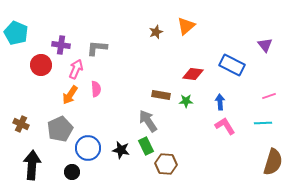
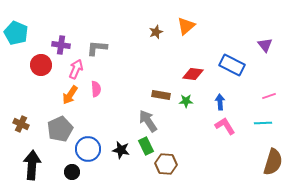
blue circle: moved 1 px down
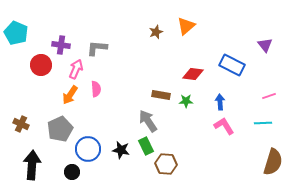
pink L-shape: moved 1 px left
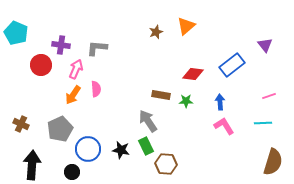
blue rectangle: rotated 65 degrees counterclockwise
orange arrow: moved 3 px right
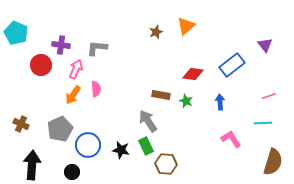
green star: rotated 24 degrees clockwise
pink L-shape: moved 7 px right, 13 px down
blue circle: moved 4 px up
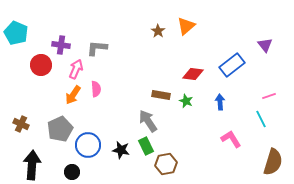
brown star: moved 2 px right, 1 px up; rotated 16 degrees counterclockwise
cyan line: moved 2 px left, 4 px up; rotated 66 degrees clockwise
brown hexagon: rotated 15 degrees counterclockwise
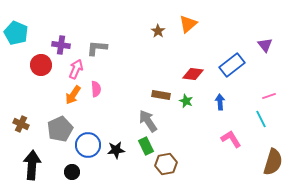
orange triangle: moved 2 px right, 2 px up
black star: moved 5 px left; rotated 18 degrees counterclockwise
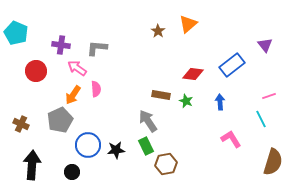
red circle: moved 5 px left, 6 px down
pink arrow: moved 1 px right, 1 px up; rotated 78 degrees counterclockwise
gray pentagon: moved 9 px up
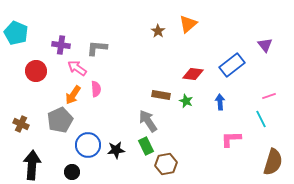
pink L-shape: rotated 60 degrees counterclockwise
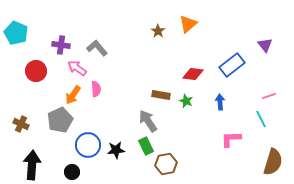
gray L-shape: rotated 45 degrees clockwise
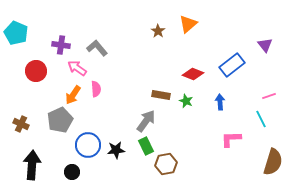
red diamond: rotated 15 degrees clockwise
gray arrow: moved 2 px left; rotated 70 degrees clockwise
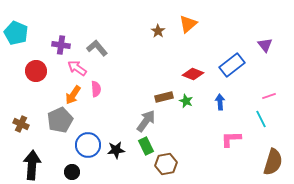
brown rectangle: moved 3 px right, 2 px down; rotated 24 degrees counterclockwise
